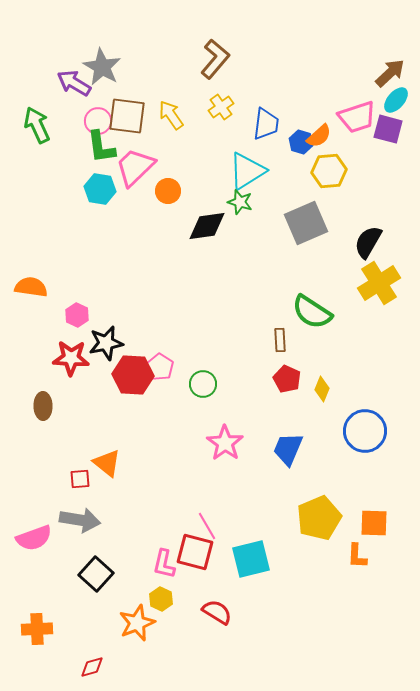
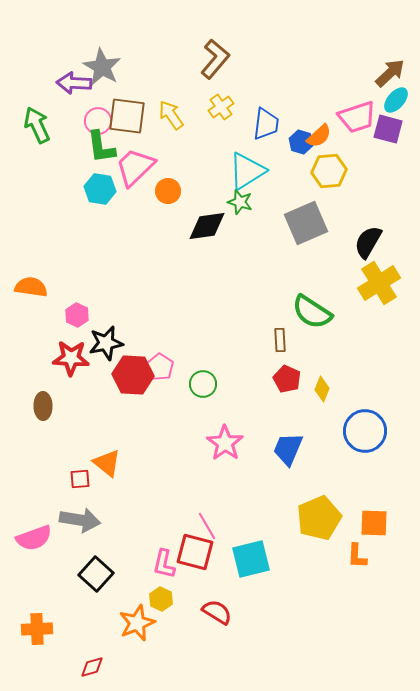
purple arrow at (74, 83): rotated 28 degrees counterclockwise
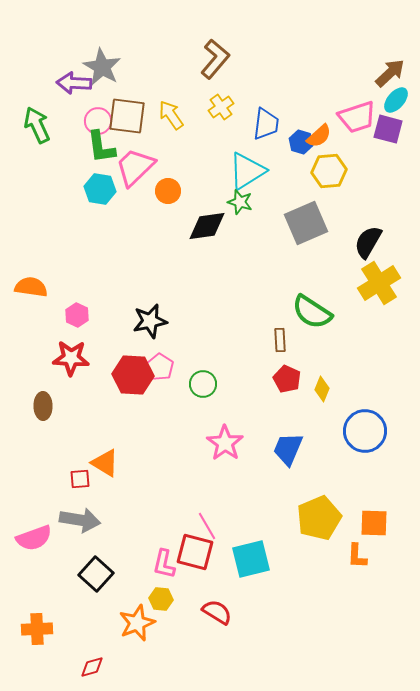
black star at (106, 343): moved 44 px right, 22 px up
orange triangle at (107, 463): moved 2 px left; rotated 8 degrees counterclockwise
yellow hexagon at (161, 599): rotated 20 degrees counterclockwise
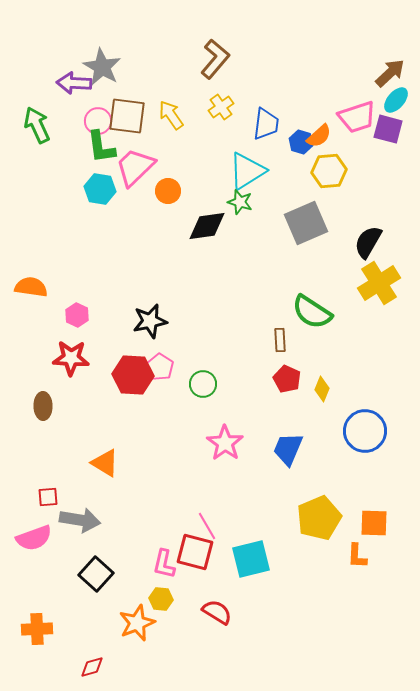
red square at (80, 479): moved 32 px left, 18 px down
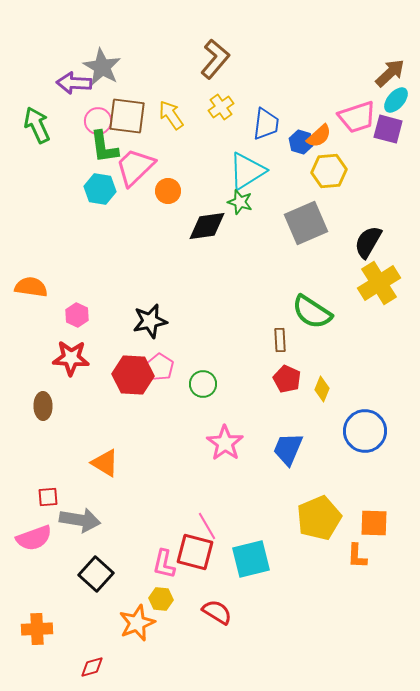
green L-shape at (101, 147): moved 3 px right
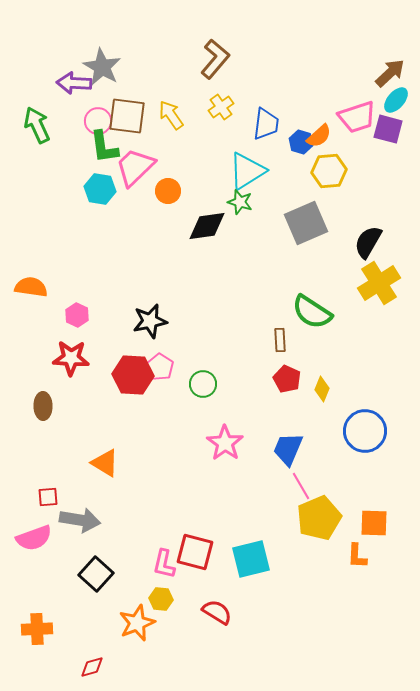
pink line at (207, 526): moved 94 px right, 40 px up
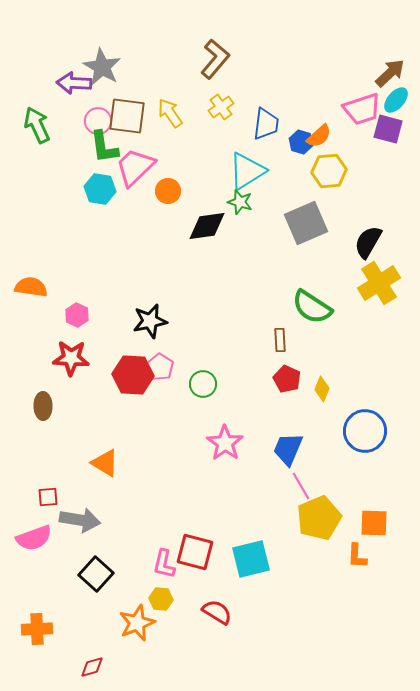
yellow arrow at (171, 115): moved 1 px left, 2 px up
pink trapezoid at (357, 117): moved 5 px right, 8 px up
green semicircle at (312, 312): moved 5 px up
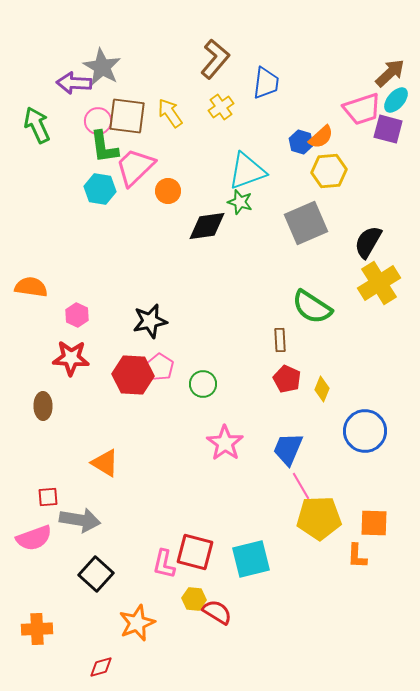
blue trapezoid at (266, 124): moved 41 px up
orange semicircle at (319, 136): moved 2 px right, 1 px down
cyan triangle at (247, 171): rotated 12 degrees clockwise
yellow pentagon at (319, 518): rotated 21 degrees clockwise
yellow hexagon at (161, 599): moved 33 px right
red diamond at (92, 667): moved 9 px right
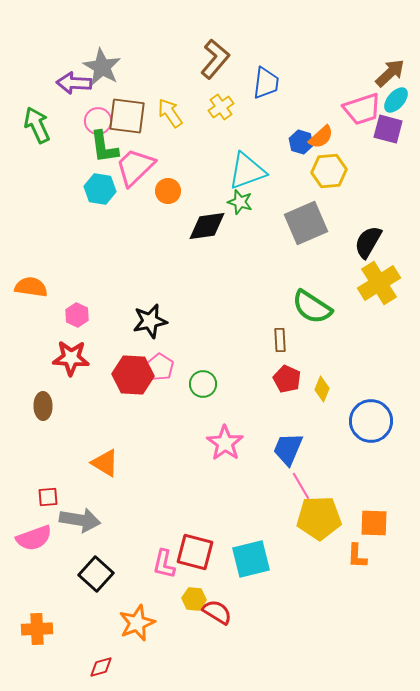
blue circle at (365, 431): moved 6 px right, 10 px up
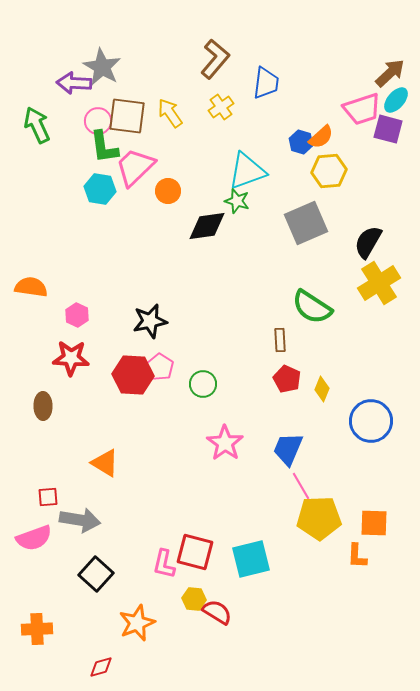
green star at (240, 202): moved 3 px left, 1 px up
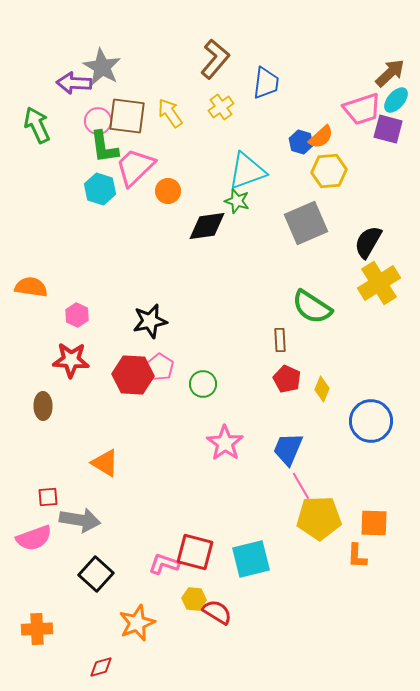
cyan hexagon at (100, 189): rotated 8 degrees clockwise
red star at (71, 358): moved 2 px down
pink L-shape at (164, 564): rotated 96 degrees clockwise
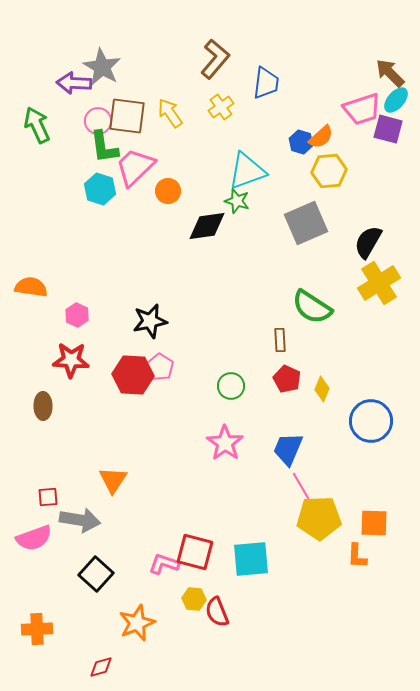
brown arrow at (390, 73): rotated 92 degrees counterclockwise
green circle at (203, 384): moved 28 px right, 2 px down
orange triangle at (105, 463): moved 8 px right, 17 px down; rotated 32 degrees clockwise
cyan square at (251, 559): rotated 9 degrees clockwise
red semicircle at (217, 612): rotated 144 degrees counterclockwise
